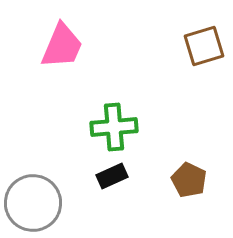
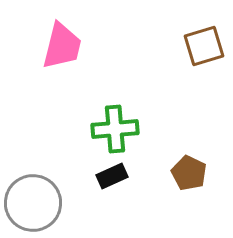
pink trapezoid: rotated 9 degrees counterclockwise
green cross: moved 1 px right, 2 px down
brown pentagon: moved 7 px up
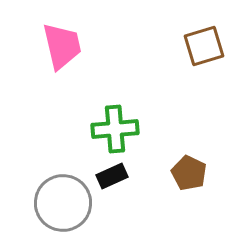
pink trapezoid: rotated 27 degrees counterclockwise
gray circle: moved 30 px right
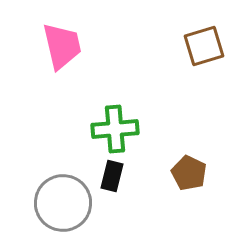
black rectangle: rotated 52 degrees counterclockwise
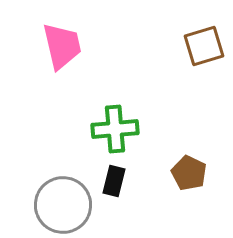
black rectangle: moved 2 px right, 5 px down
gray circle: moved 2 px down
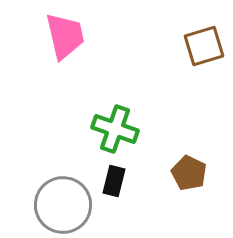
pink trapezoid: moved 3 px right, 10 px up
green cross: rotated 24 degrees clockwise
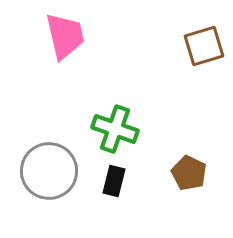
gray circle: moved 14 px left, 34 px up
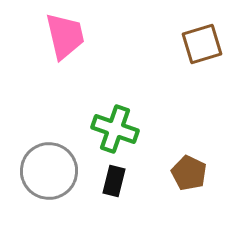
brown square: moved 2 px left, 2 px up
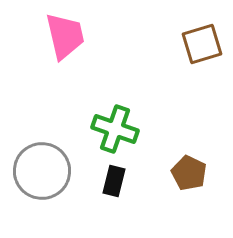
gray circle: moved 7 px left
